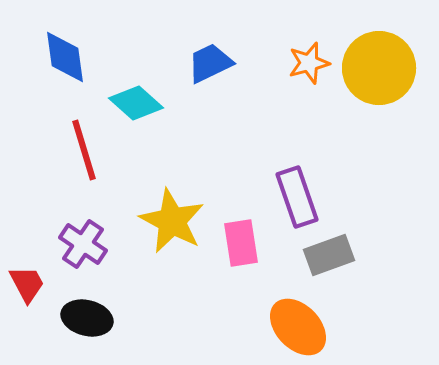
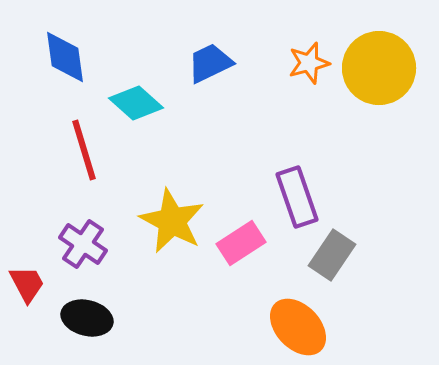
pink rectangle: rotated 66 degrees clockwise
gray rectangle: moved 3 px right; rotated 36 degrees counterclockwise
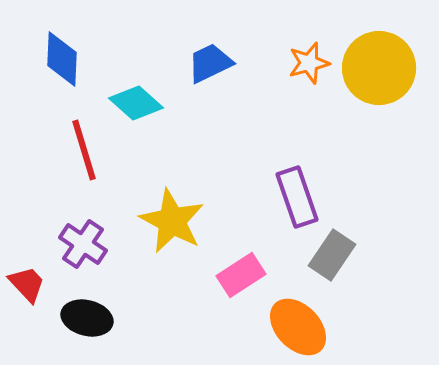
blue diamond: moved 3 px left, 2 px down; rotated 10 degrees clockwise
pink rectangle: moved 32 px down
red trapezoid: rotated 15 degrees counterclockwise
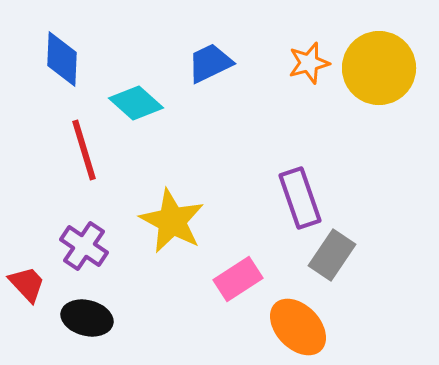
purple rectangle: moved 3 px right, 1 px down
purple cross: moved 1 px right, 2 px down
pink rectangle: moved 3 px left, 4 px down
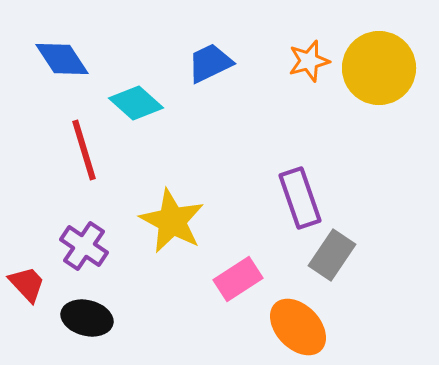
blue diamond: rotated 36 degrees counterclockwise
orange star: moved 2 px up
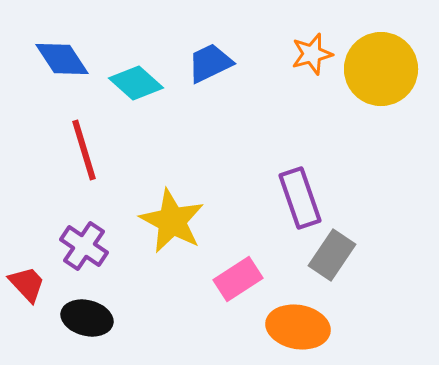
orange star: moved 3 px right, 7 px up
yellow circle: moved 2 px right, 1 px down
cyan diamond: moved 20 px up
orange ellipse: rotated 36 degrees counterclockwise
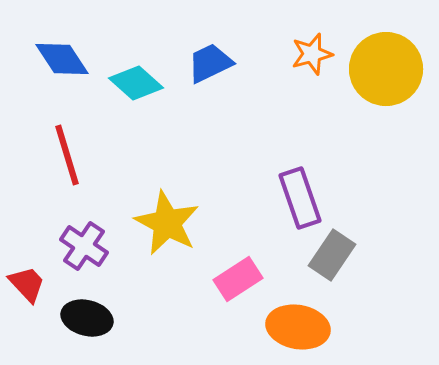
yellow circle: moved 5 px right
red line: moved 17 px left, 5 px down
yellow star: moved 5 px left, 2 px down
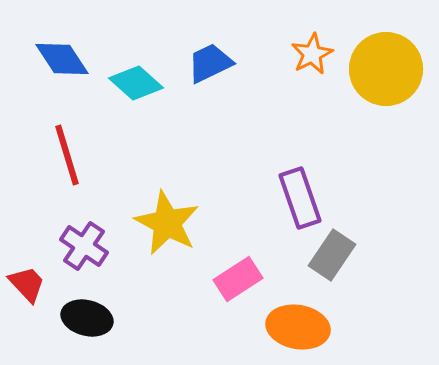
orange star: rotated 12 degrees counterclockwise
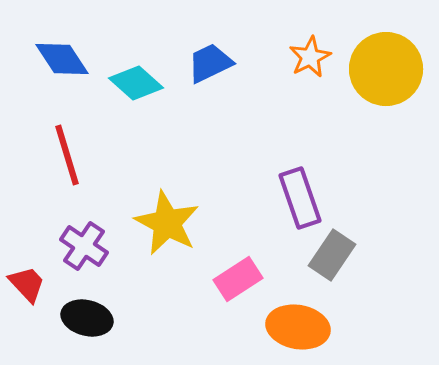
orange star: moved 2 px left, 3 px down
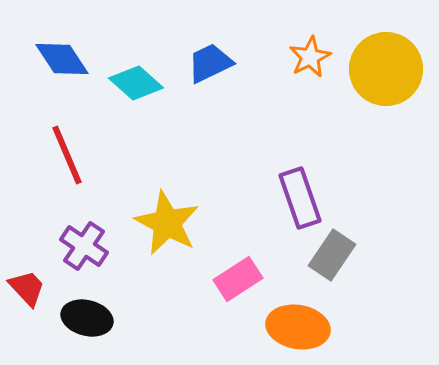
red line: rotated 6 degrees counterclockwise
red trapezoid: moved 4 px down
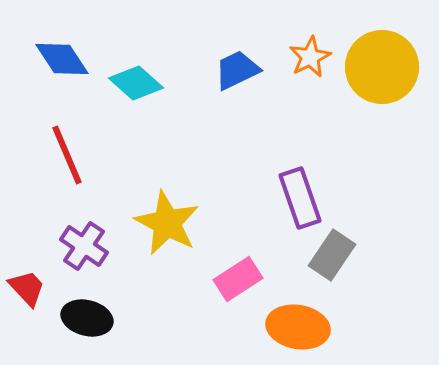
blue trapezoid: moved 27 px right, 7 px down
yellow circle: moved 4 px left, 2 px up
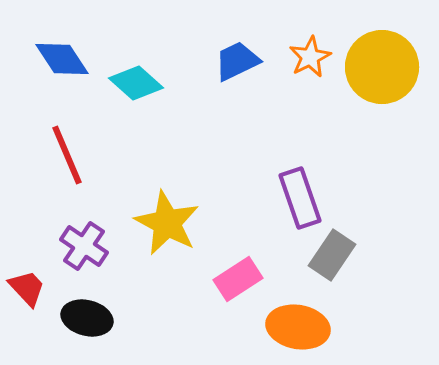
blue trapezoid: moved 9 px up
